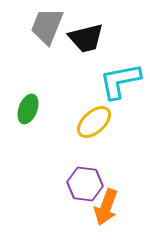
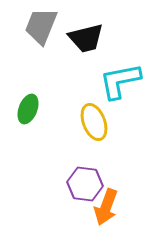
gray trapezoid: moved 6 px left
yellow ellipse: rotated 69 degrees counterclockwise
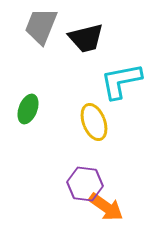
cyan L-shape: moved 1 px right
orange arrow: rotated 75 degrees counterclockwise
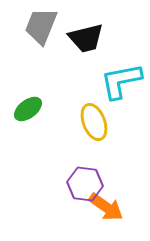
green ellipse: rotated 32 degrees clockwise
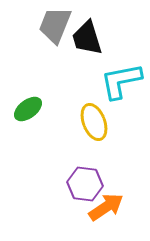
gray trapezoid: moved 14 px right, 1 px up
black trapezoid: moved 1 px right; rotated 87 degrees clockwise
orange arrow: rotated 69 degrees counterclockwise
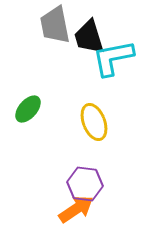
gray trapezoid: rotated 33 degrees counterclockwise
black trapezoid: moved 2 px right, 1 px up
cyan L-shape: moved 8 px left, 23 px up
green ellipse: rotated 12 degrees counterclockwise
orange arrow: moved 30 px left, 2 px down
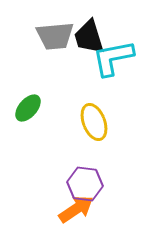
gray trapezoid: moved 11 px down; rotated 84 degrees counterclockwise
green ellipse: moved 1 px up
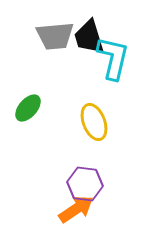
cyan L-shape: rotated 114 degrees clockwise
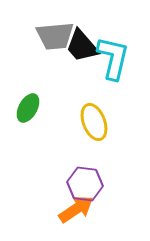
black trapezoid: moved 7 px left, 9 px down; rotated 24 degrees counterclockwise
green ellipse: rotated 12 degrees counterclockwise
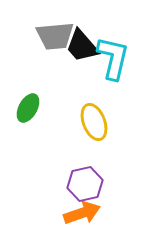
purple hexagon: rotated 20 degrees counterclockwise
orange arrow: moved 6 px right, 4 px down; rotated 15 degrees clockwise
